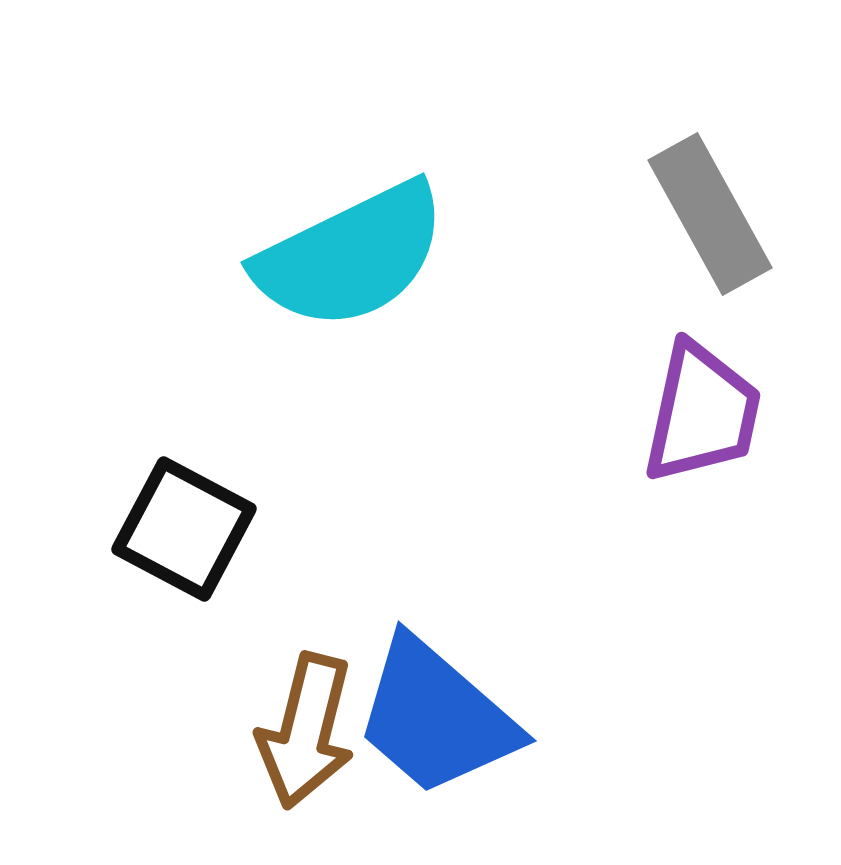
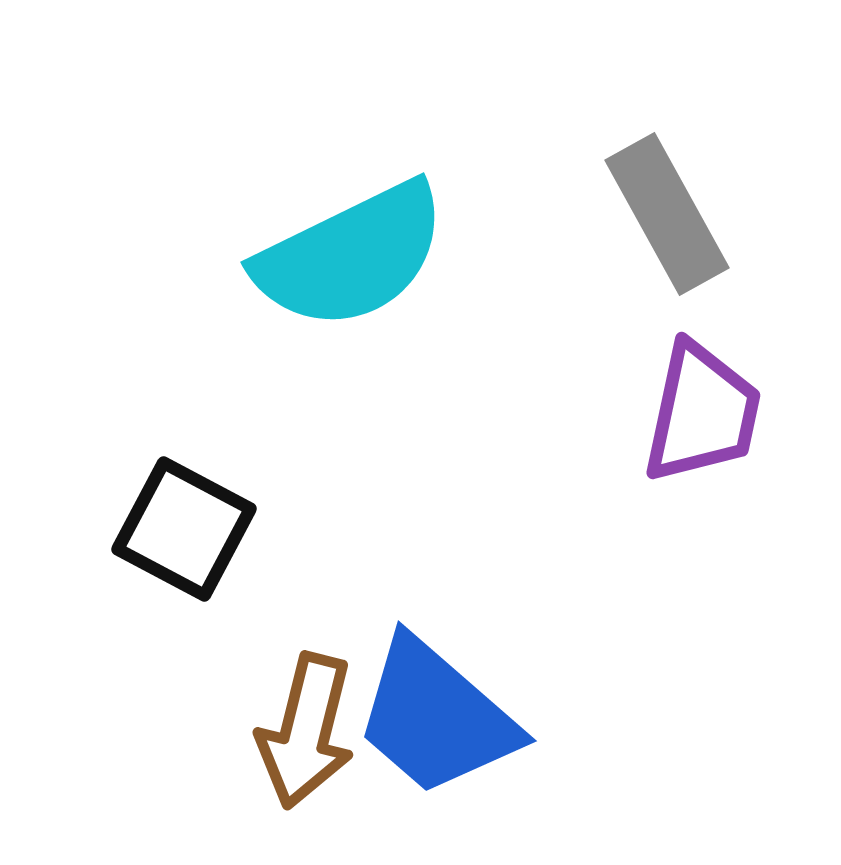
gray rectangle: moved 43 px left
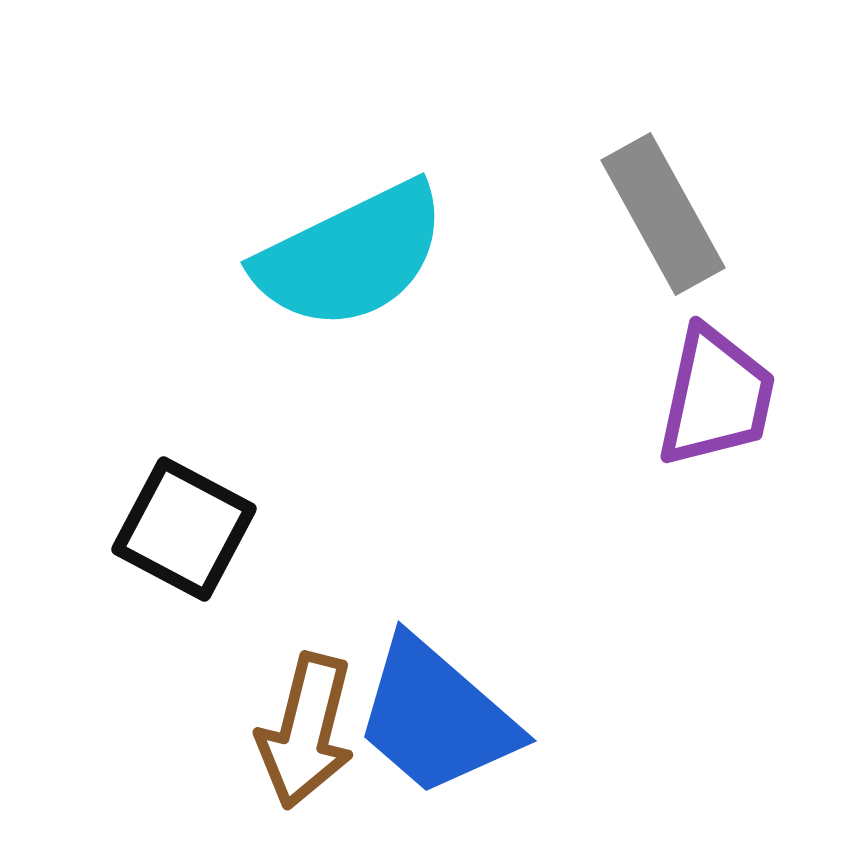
gray rectangle: moved 4 px left
purple trapezoid: moved 14 px right, 16 px up
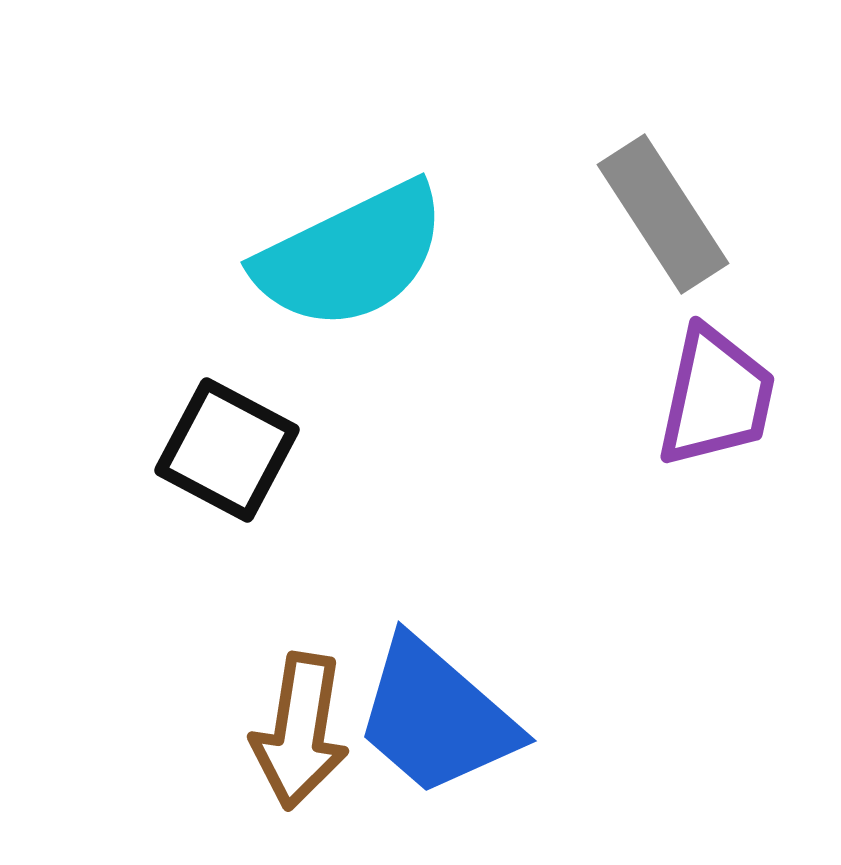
gray rectangle: rotated 4 degrees counterclockwise
black square: moved 43 px right, 79 px up
brown arrow: moved 6 px left; rotated 5 degrees counterclockwise
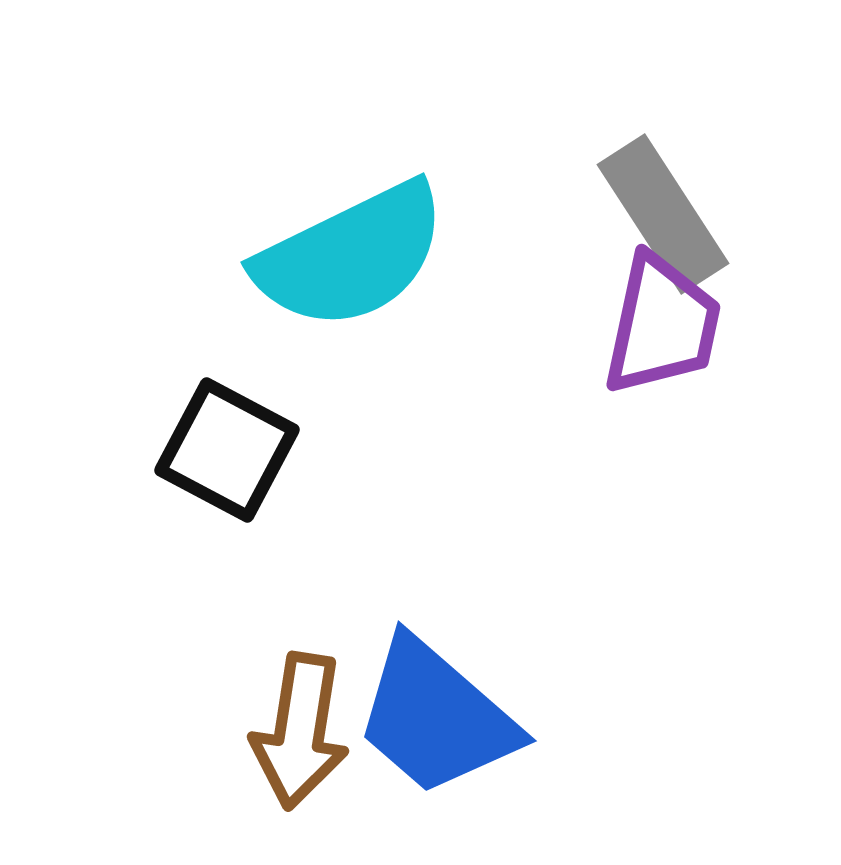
purple trapezoid: moved 54 px left, 72 px up
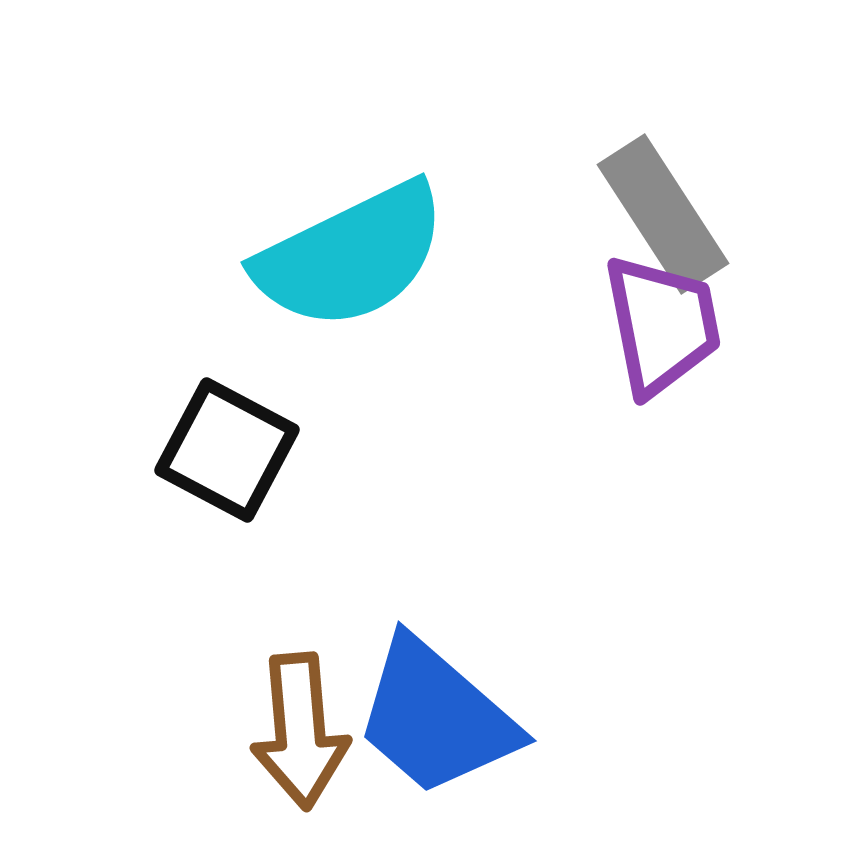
purple trapezoid: rotated 23 degrees counterclockwise
brown arrow: rotated 14 degrees counterclockwise
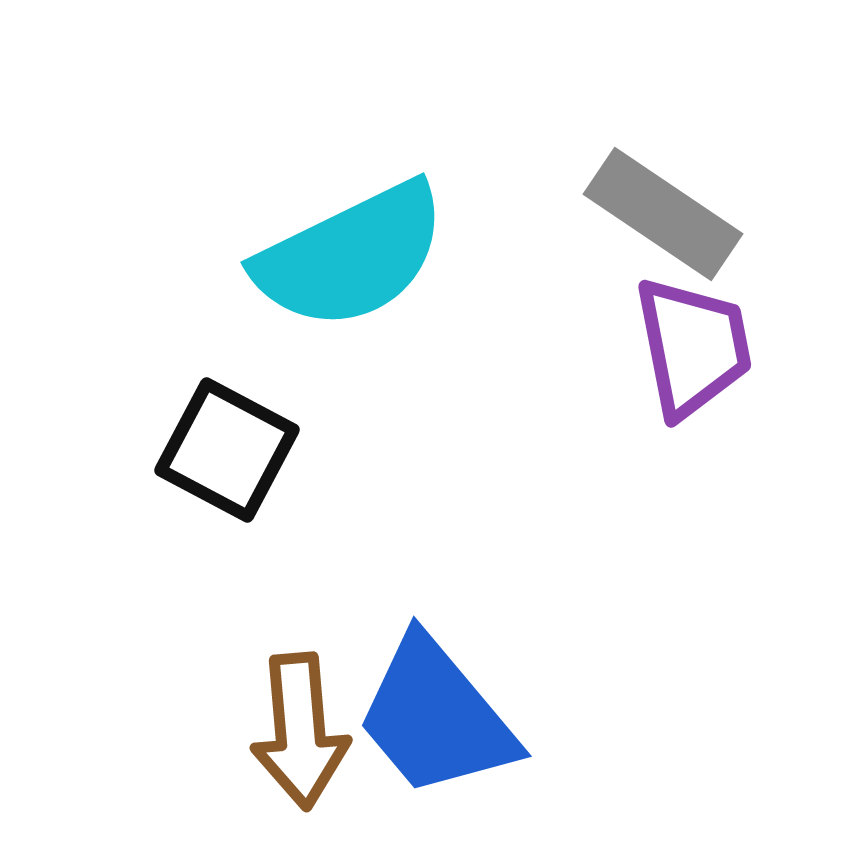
gray rectangle: rotated 23 degrees counterclockwise
purple trapezoid: moved 31 px right, 22 px down
blue trapezoid: rotated 9 degrees clockwise
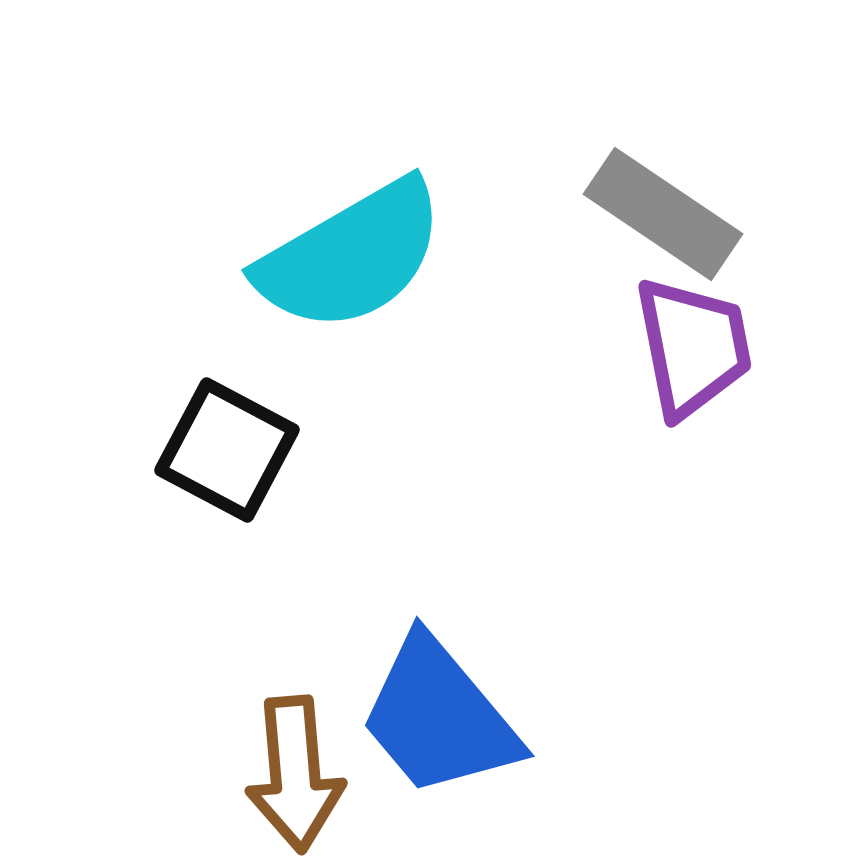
cyan semicircle: rotated 4 degrees counterclockwise
blue trapezoid: moved 3 px right
brown arrow: moved 5 px left, 43 px down
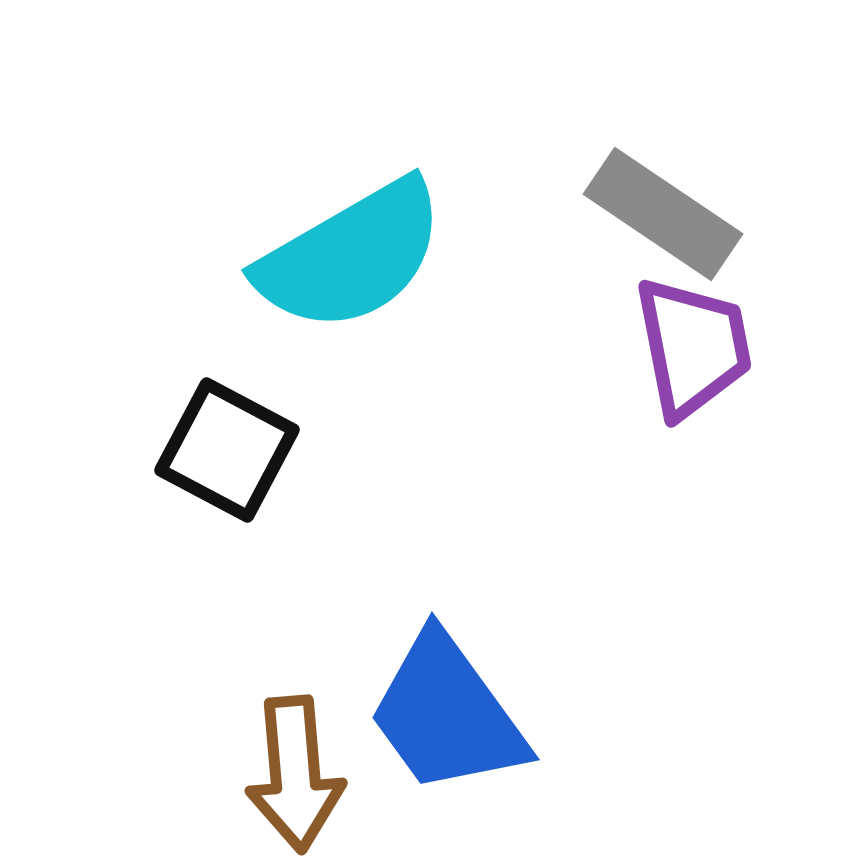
blue trapezoid: moved 8 px right, 3 px up; rotated 4 degrees clockwise
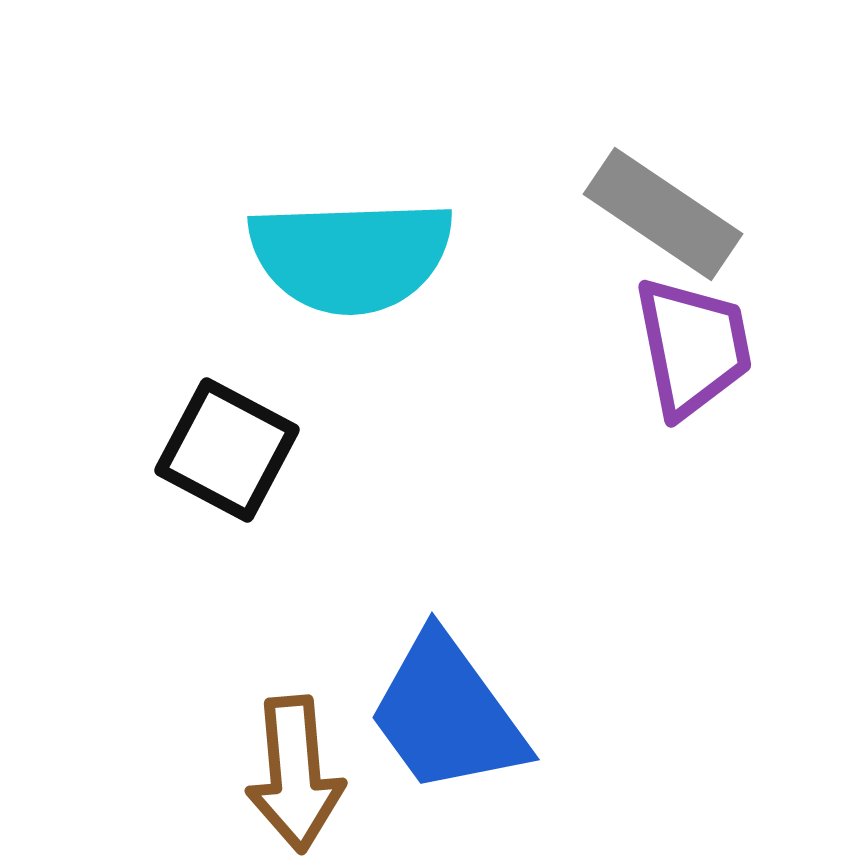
cyan semicircle: rotated 28 degrees clockwise
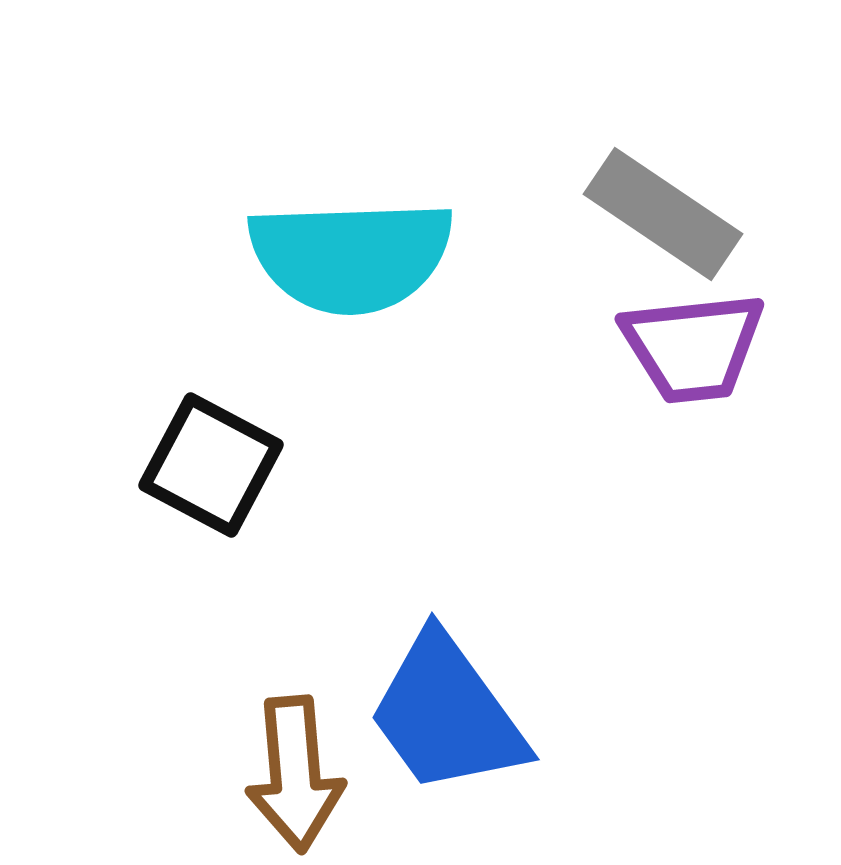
purple trapezoid: rotated 95 degrees clockwise
black square: moved 16 px left, 15 px down
